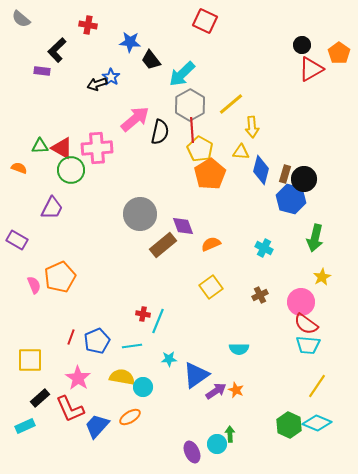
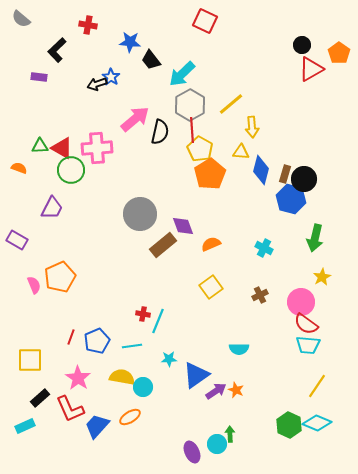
purple rectangle at (42, 71): moved 3 px left, 6 px down
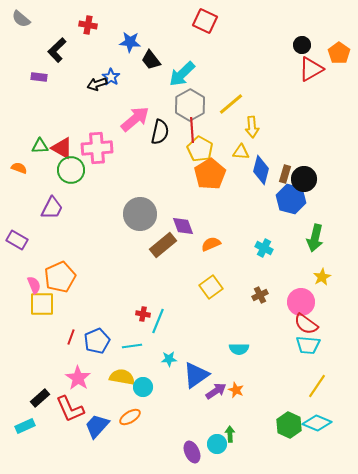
yellow square at (30, 360): moved 12 px right, 56 px up
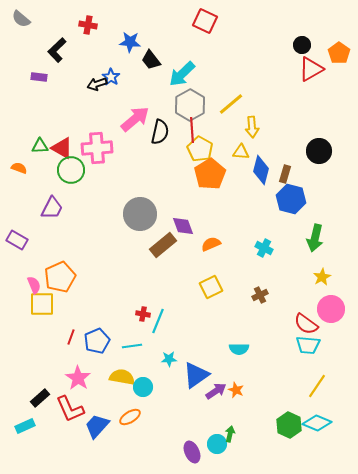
black circle at (304, 179): moved 15 px right, 28 px up
yellow square at (211, 287): rotated 10 degrees clockwise
pink circle at (301, 302): moved 30 px right, 7 px down
green arrow at (230, 434): rotated 14 degrees clockwise
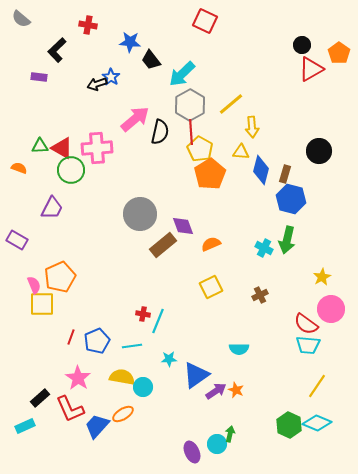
red line at (192, 130): moved 1 px left, 2 px down
green arrow at (315, 238): moved 28 px left, 2 px down
orange ellipse at (130, 417): moved 7 px left, 3 px up
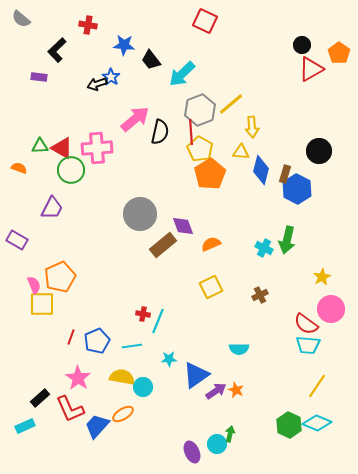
blue star at (130, 42): moved 6 px left, 3 px down
gray hexagon at (190, 105): moved 10 px right, 5 px down; rotated 8 degrees clockwise
blue hexagon at (291, 199): moved 6 px right, 10 px up; rotated 12 degrees clockwise
